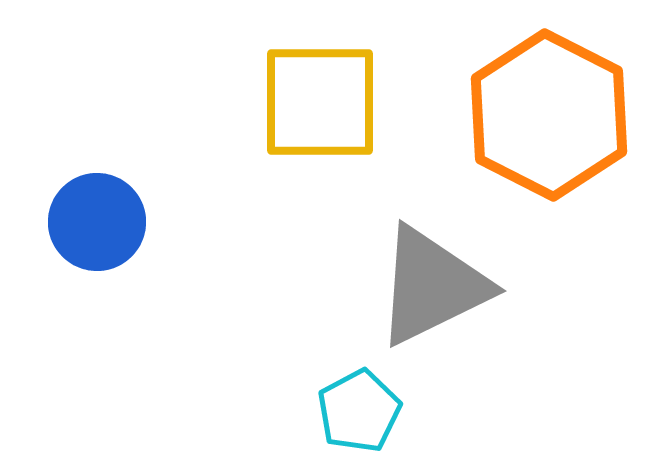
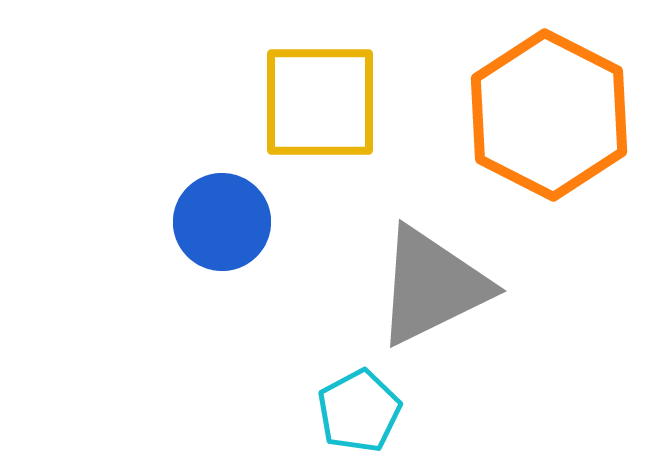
blue circle: moved 125 px right
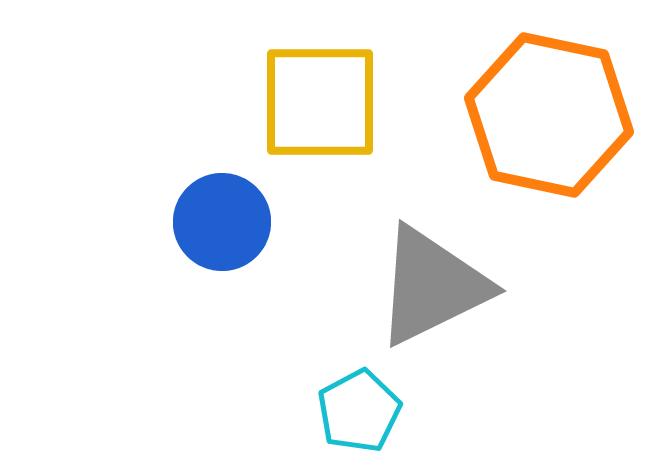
orange hexagon: rotated 15 degrees counterclockwise
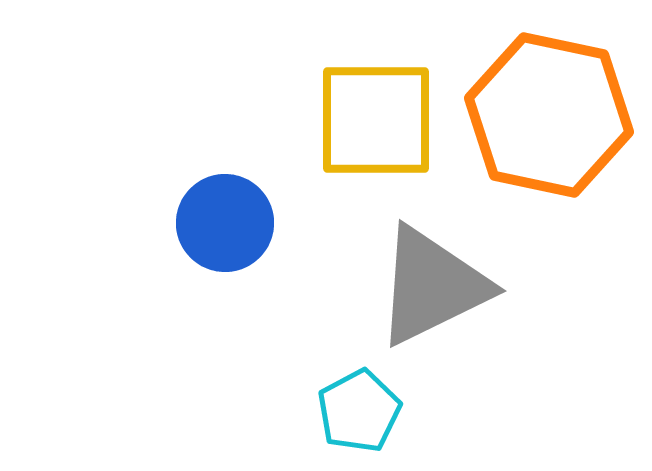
yellow square: moved 56 px right, 18 px down
blue circle: moved 3 px right, 1 px down
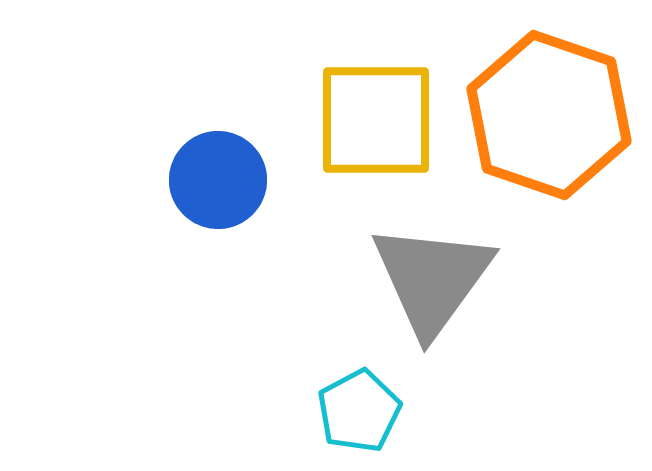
orange hexagon: rotated 7 degrees clockwise
blue circle: moved 7 px left, 43 px up
gray triangle: moved 7 px up; rotated 28 degrees counterclockwise
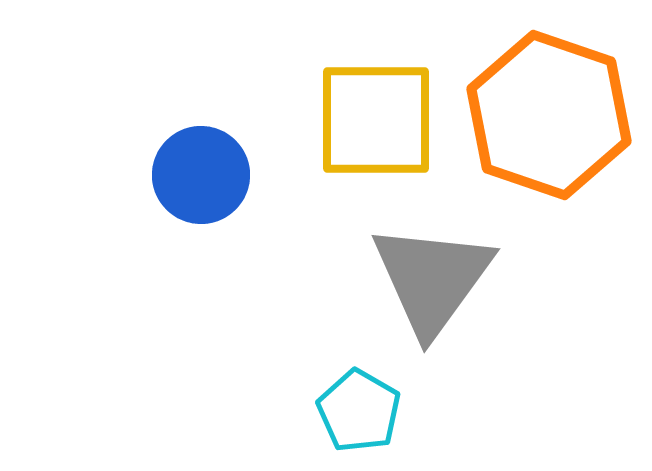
blue circle: moved 17 px left, 5 px up
cyan pentagon: rotated 14 degrees counterclockwise
